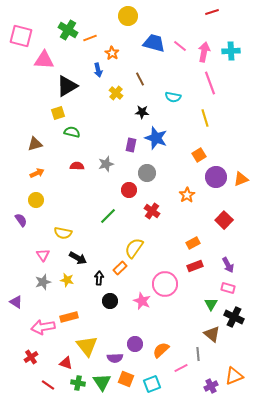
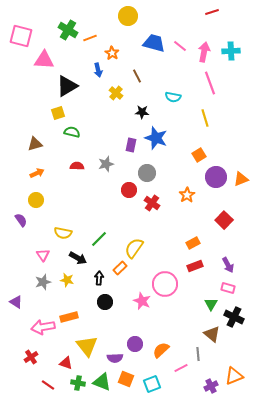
brown line at (140, 79): moved 3 px left, 3 px up
red cross at (152, 211): moved 8 px up
green line at (108, 216): moved 9 px left, 23 px down
black circle at (110, 301): moved 5 px left, 1 px down
green triangle at (102, 382): rotated 36 degrees counterclockwise
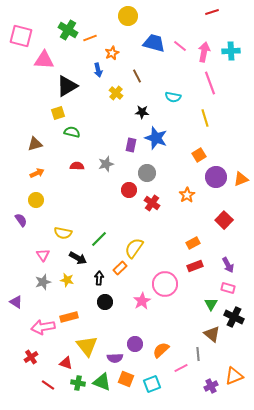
orange star at (112, 53): rotated 16 degrees clockwise
pink star at (142, 301): rotated 18 degrees clockwise
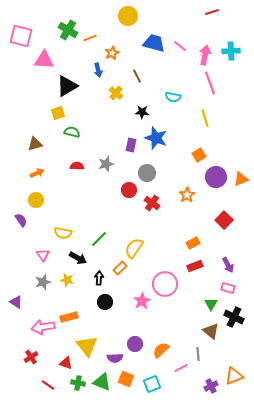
pink arrow at (204, 52): moved 1 px right, 3 px down
brown triangle at (212, 334): moved 1 px left, 3 px up
